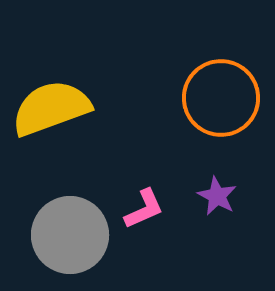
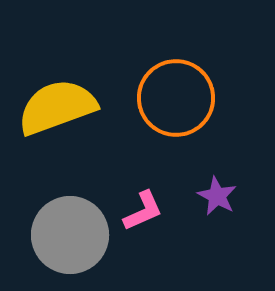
orange circle: moved 45 px left
yellow semicircle: moved 6 px right, 1 px up
pink L-shape: moved 1 px left, 2 px down
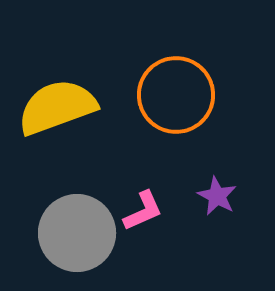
orange circle: moved 3 px up
gray circle: moved 7 px right, 2 px up
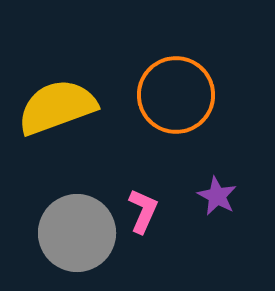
pink L-shape: rotated 42 degrees counterclockwise
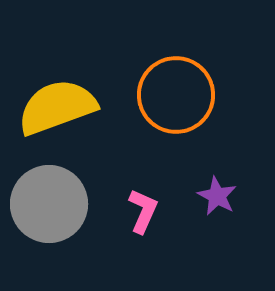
gray circle: moved 28 px left, 29 px up
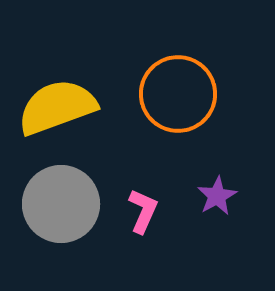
orange circle: moved 2 px right, 1 px up
purple star: rotated 15 degrees clockwise
gray circle: moved 12 px right
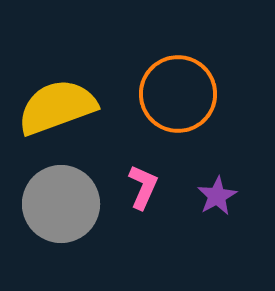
pink L-shape: moved 24 px up
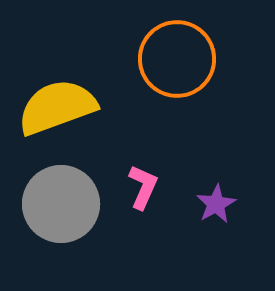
orange circle: moved 1 px left, 35 px up
purple star: moved 1 px left, 8 px down
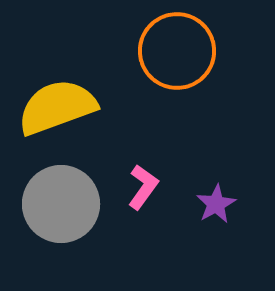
orange circle: moved 8 px up
pink L-shape: rotated 12 degrees clockwise
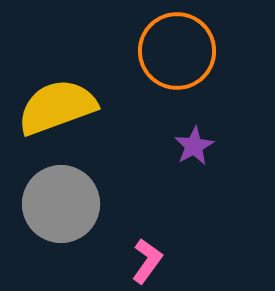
pink L-shape: moved 4 px right, 74 px down
purple star: moved 22 px left, 58 px up
